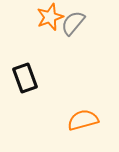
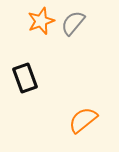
orange star: moved 9 px left, 4 px down
orange semicircle: rotated 24 degrees counterclockwise
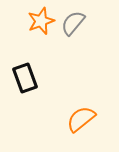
orange semicircle: moved 2 px left, 1 px up
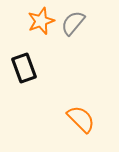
black rectangle: moved 1 px left, 10 px up
orange semicircle: rotated 84 degrees clockwise
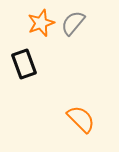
orange star: moved 2 px down
black rectangle: moved 4 px up
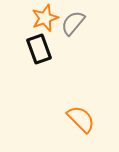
orange star: moved 4 px right, 5 px up
black rectangle: moved 15 px right, 15 px up
